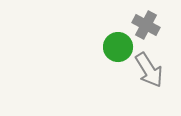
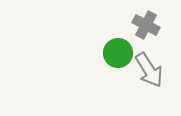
green circle: moved 6 px down
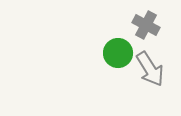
gray arrow: moved 1 px right, 1 px up
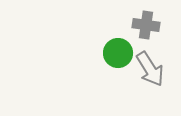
gray cross: rotated 20 degrees counterclockwise
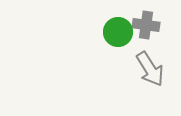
green circle: moved 21 px up
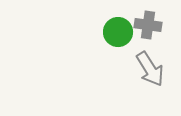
gray cross: moved 2 px right
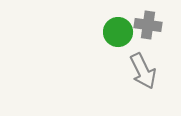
gray arrow: moved 7 px left, 2 px down; rotated 6 degrees clockwise
